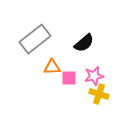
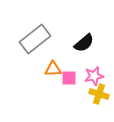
orange triangle: moved 1 px right, 2 px down
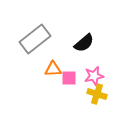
yellow cross: moved 2 px left
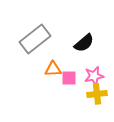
yellow cross: rotated 24 degrees counterclockwise
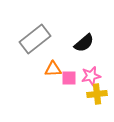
pink star: moved 3 px left
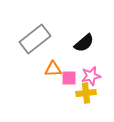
yellow cross: moved 11 px left, 1 px up
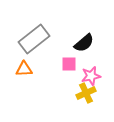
gray rectangle: moved 1 px left
orange triangle: moved 29 px left
pink square: moved 14 px up
yellow cross: rotated 18 degrees counterclockwise
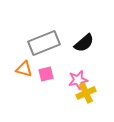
gray rectangle: moved 10 px right, 4 px down; rotated 16 degrees clockwise
pink square: moved 23 px left, 10 px down; rotated 14 degrees counterclockwise
orange triangle: rotated 18 degrees clockwise
pink star: moved 13 px left, 4 px down
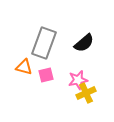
gray rectangle: rotated 48 degrees counterclockwise
orange triangle: moved 2 px up
pink square: moved 1 px down
